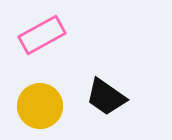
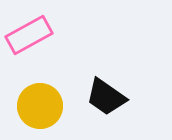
pink rectangle: moved 13 px left
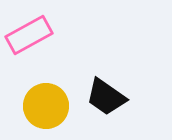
yellow circle: moved 6 px right
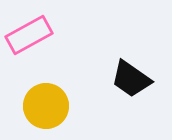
black trapezoid: moved 25 px right, 18 px up
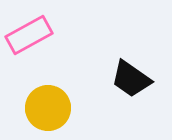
yellow circle: moved 2 px right, 2 px down
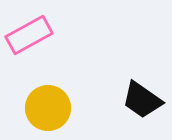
black trapezoid: moved 11 px right, 21 px down
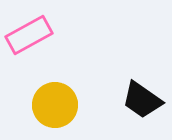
yellow circle: moved 7 px right, 3 px up
